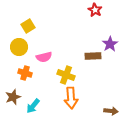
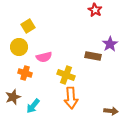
brown rectangle: rotated 14 degrees clockwise
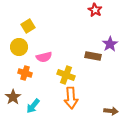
brown star: rotated 14 degrees counterclockwise
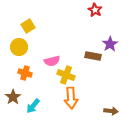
pink semicircle: moved 8 px right, 4 px down
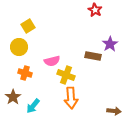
brown arrow: moved 3 px right
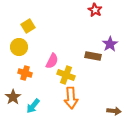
pink semicircle: rotated 49 degrees counterclockwise
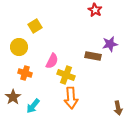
yellow square: moved 7 px right
purple star: rotated 21 degrees clockwise
brown arrow: moved 4 px right, 3 px up; rotated 72 degrees clockwise
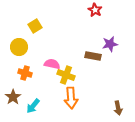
pink semicircle: moved 3 px down; rotated 105 degrees counterclockwise
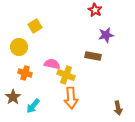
purple star: moved 4 px left, 9 px up
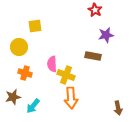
yellow square: rotated 24 degrees clockwise
pink semicircle: rotated 105 degrees counterclockwise
brown star: rotated 21 degrees clockwise
